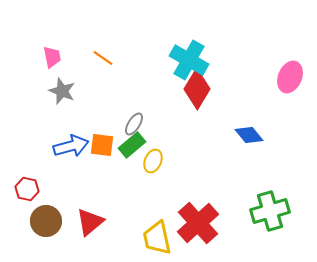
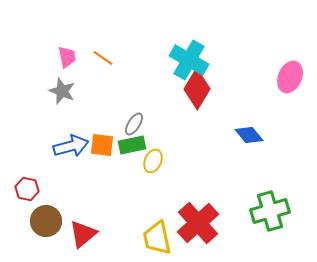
pink trapezoid: moved 15 px right
green rectangle: rotated 28 degrees clockwise
red triangle: moved 7 px left, 12 px down
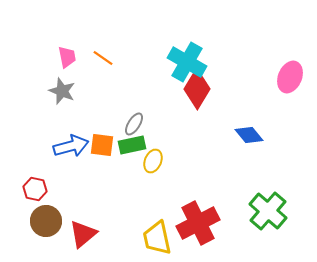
cyan cross: moved 2 px left, 2 px down
red hexagon: moved 8 px right
green cross: moved 2 px left; rotated 33 degrees counterclockwise
red cross: rotated 15 degrees clockwise
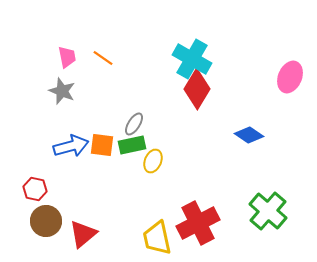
cyan cross: moved 5 px right, 3 px up
blue diamond: rotated 16 degrees counterclockwise
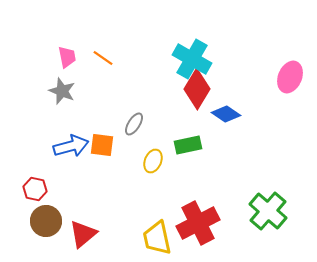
blue diamond: moved 23 px left, 21 px up
green rectangle: moved 56 px right
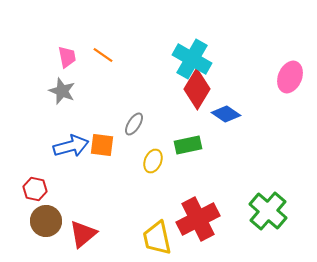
orange line: moved 3 px up
red cross: moved 4 px up
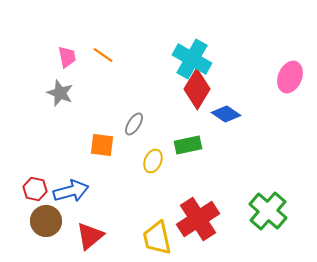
gray star: moved 2 px left, 2 px down
blue arrow: moved 45 px down
red cross: rotated 6 degrees counterclockwise
red triangle: moved 7 px right, 2 px down
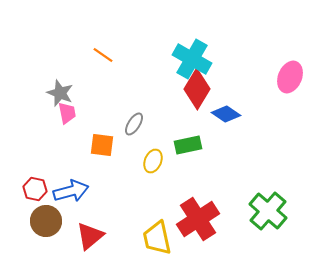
pink trapezoid: moved 56 px down
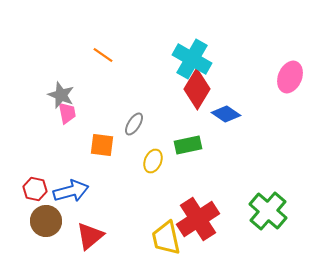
gray star: moved 1 px right, 2 px down
yellow trapezoid: moved 9 px right
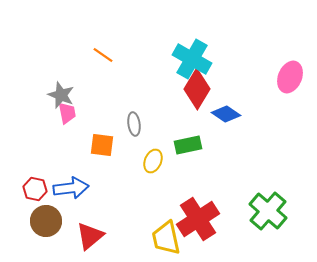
gray ellipse: rotated 40 degrees counterclockwise
blue arrow: moved 3 px up; rotated 8 degrees clockwise
